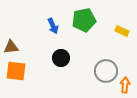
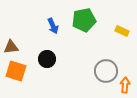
black circle: moved 14 px left, 1 px down
orange square: rotated 10 degrees clockwise
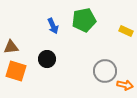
yellow rectangle: moved 4 px right
gray circle: moved 1 px left
orange arrow: rotated 98 degrees clockwise
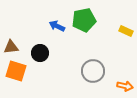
blue arrow: moved 4 px right; rotated 140 degrees clockwise
black circle: moved 7 px left, 6 px up
gray circle: moved 12 px left
orange arrow: moved 1 px down
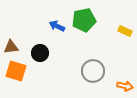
yellow rectangle: moved 1 px left
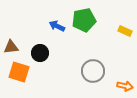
orange square: moved 3 px right, 1 px down
